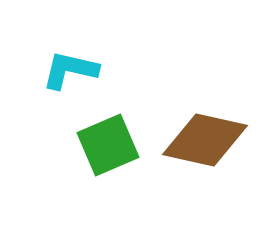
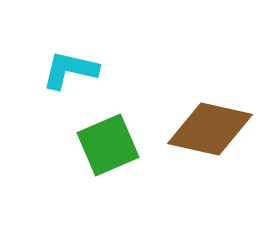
brown diamond: moved 5 px right, 11 px up
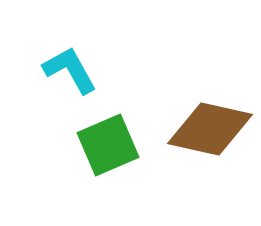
cyan L-shape: rotated 48 degrees clockwise
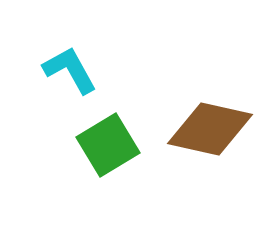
green square: rotated 8 degrees counterclockwise
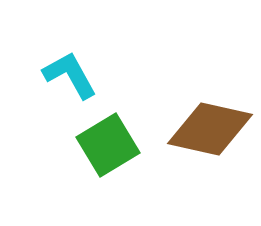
cyan L-shape: moved 5 px down
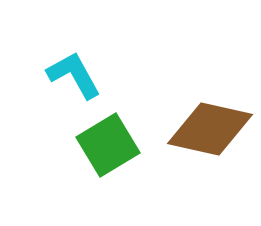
cyan L-shape: moved 4 px right
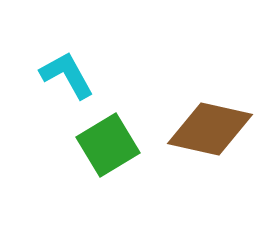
cyan L-shape: moved 7 px left
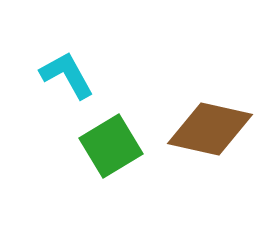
green square: moved 3 px right, 1 px down
